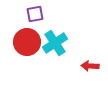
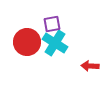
purple square: moved 17 px right, 10 px down
cyan cross: rotated 25 degrees counterclockwise
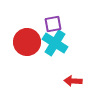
purple square: moved 1 px right
red arrow: moved 17 px left, 15 px down
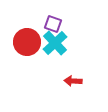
purple square: rotated 30 degrees clockwise
cyan cross: rotated 15 degrees clockwise
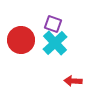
red circle: moved 6 px left, 2 px up
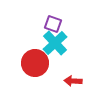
red circle: moved 14 px right, 23 px down
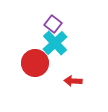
purple square: rotated 18 degrees clockwise
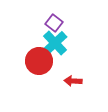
purple square: moved 1 px right, 1 px up
red circle: moved 4 px right, 2 px up
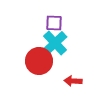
purple square: rotated 36 degrees counterclockwise
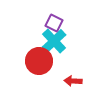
purple square: rotated 24 degrees clockwise
cyan cross: moved 1 px left, 2 px up
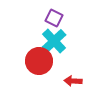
purple square: moved 5 px up
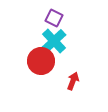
red circle: moved 2 px right
red arrow: rotated 108 degrees clockwise
